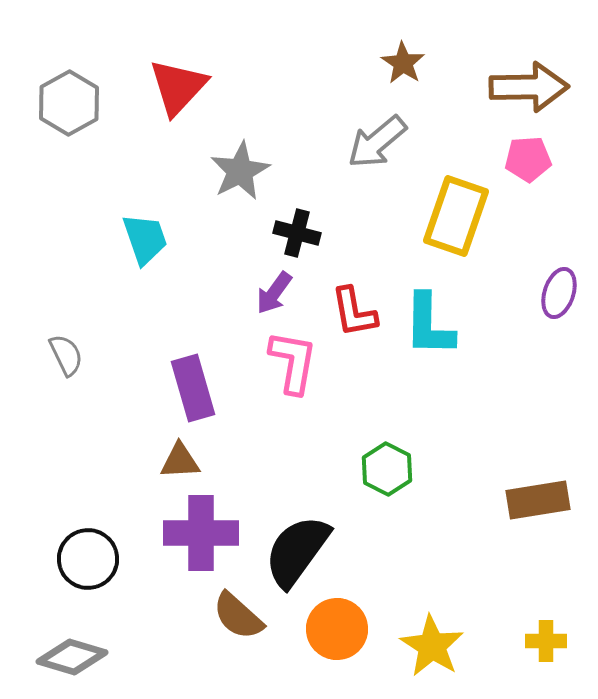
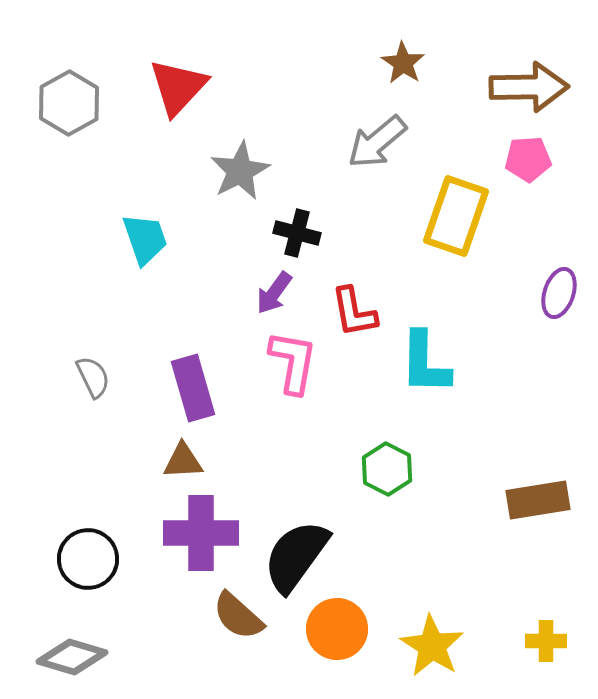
cyan L-shape: moved 4 px left, 38 px down
gray semicircle: moved 27 px right, 22 px down
brown triangle: moved 3 px right
black semicircle: moved 1 px left, 5 px down
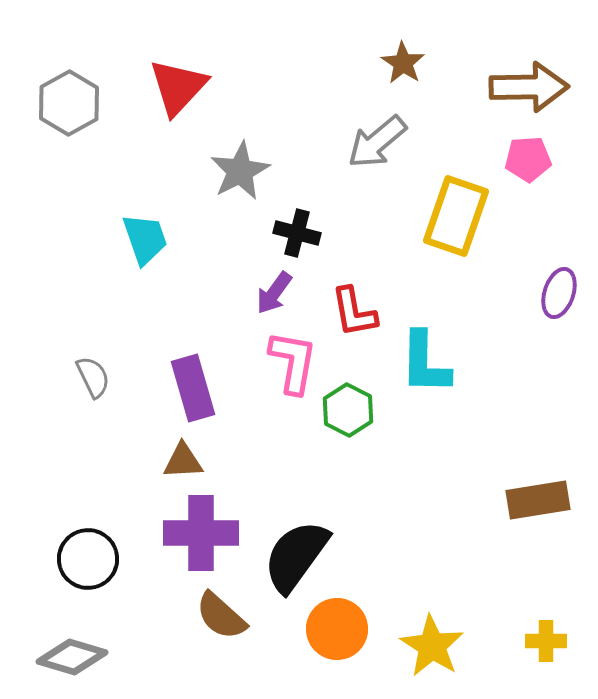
green hexagon: moved 39 px left, 59 px up
brown semicircle: moved 17 px left
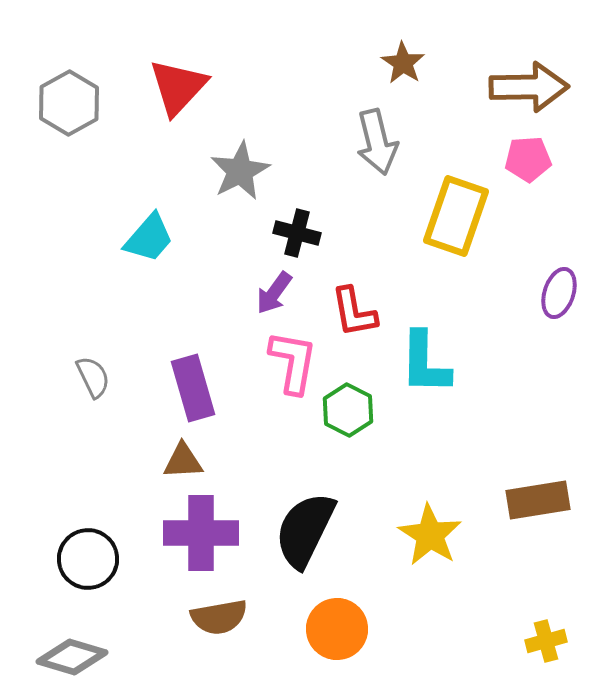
gray arrow: rotated 64 degrees counterclockwise
cyan trapezoid: moved 4 px right, 1 px up; rotated 60 degrees clockwise
black semicircle: moved 9 px right, 26 px up; rotated 10 degrees counterclockwise
brown semicircle: moved 2 px left, 1 px down; rotated 52 degrees counterclockwise
yellow cross: rotated 15 degrees counterclockwise
yellow star: moved 2 px left, 111 px up
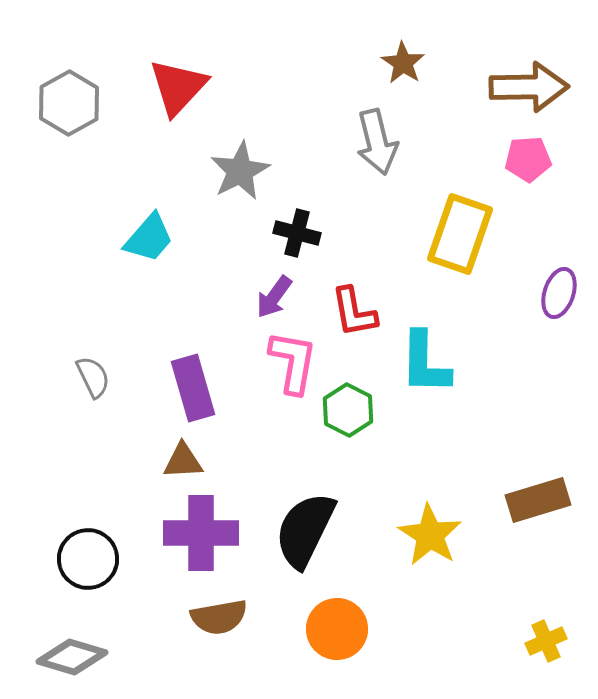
yellow rectangle: moved 4 px right, 18 px down
purple arrow: moved 4 px down
brown rectangle: rotated 8 degrees counterclockwise
yellow cross: rotated 9 degrees counterclockwise
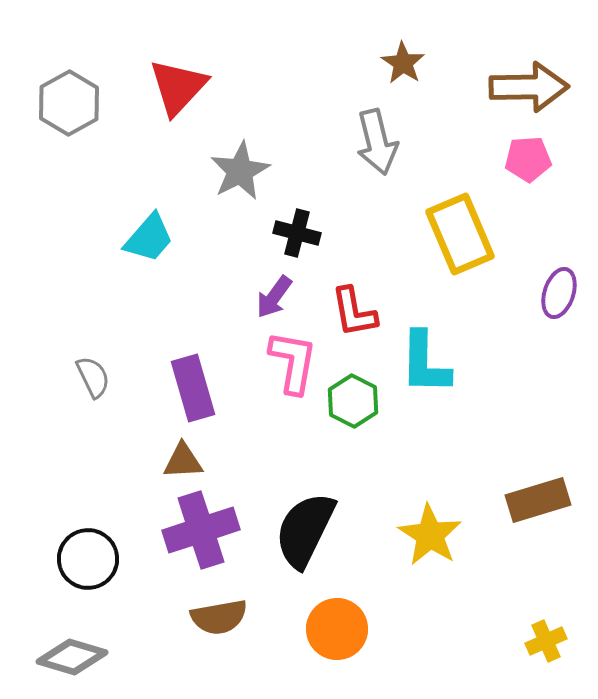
yellow rectangle: rotated 42 degrees counterclockwise
green hexagon: moved 5 px right, 9 px up
purple cross: moved 3 px up; rotated 18 degrees counterclockwise
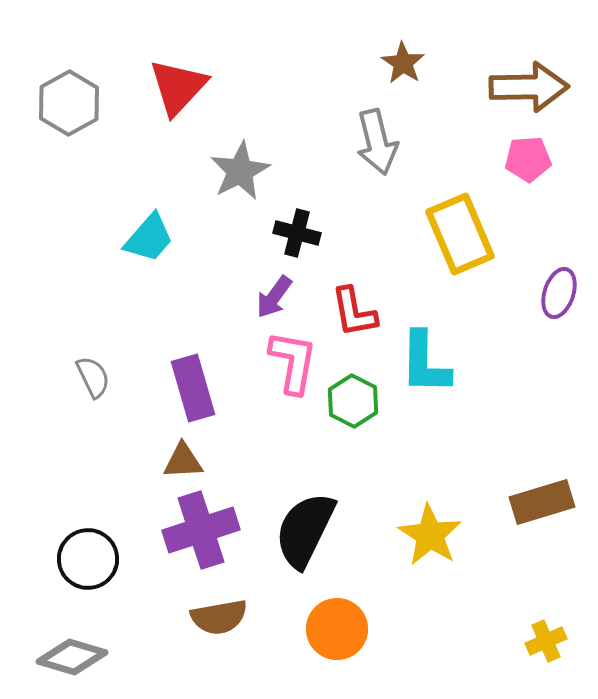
brown rectangle: moved 4 px right, 2 px down
